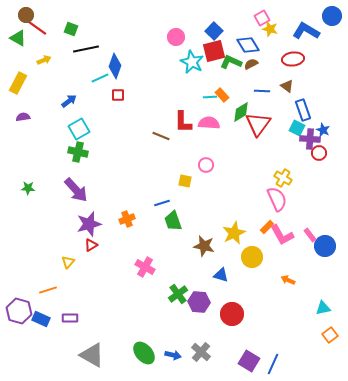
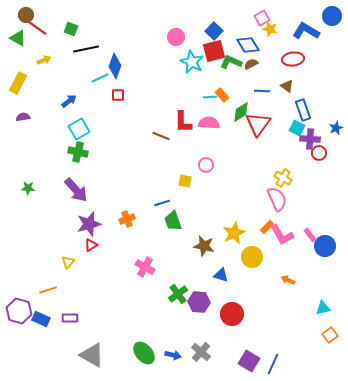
blue star at (323, 130): moved 13 px right, 2 px up; rotated 24 degrees clockwise
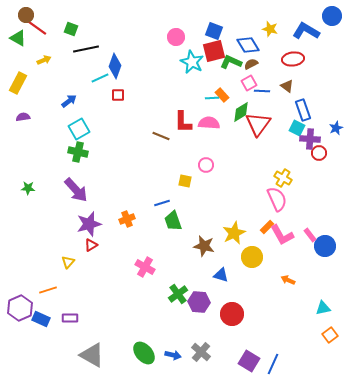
pink square at (262, 18): moved 13 px left, 65 px down
blue square at (214, 31): rotated 24 degrees counterclockwise
cyan line at (210, 97): moved 2 px right, 1 px down
purple hexagon at (19, 311): moved 1 px right, 3 px up; rotated 20 degrees clockwise
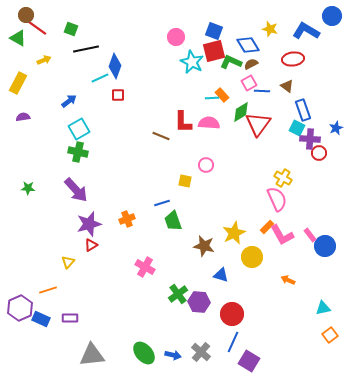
gray triangle at (92, 355): rotated 36 degrees counterclockwise
blue line at (273, 364): moved 40 px left, 22 px up
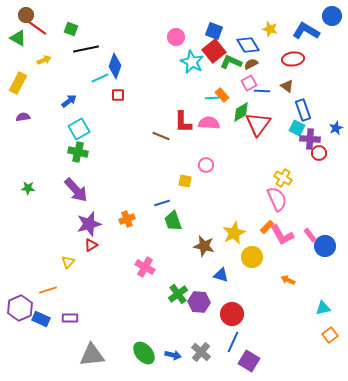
red square at (214, 51): rotated 25 degrees counterclockwise
